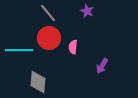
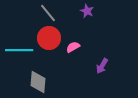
pink semicircle: rotated 56 degrees clockwise
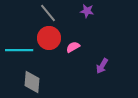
purple star: rotated 16 degrees counterclockwise
gray diamond: moved 6 px left
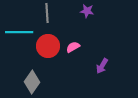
gray line: moved 1 px left; rotated 36 degrees clockwise
red circle: moved 1 px left, 8 px down
cyan line: moved 18 px up
gray diamond: rotated 30 degrees clockwise
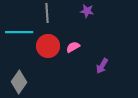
gray diamond: moved 13 px left
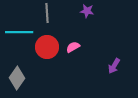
red circle: moved 1 px left, 1 px down
purple arrow: moved 12 px right
gray diamond: moved 2 px left, 4 px up
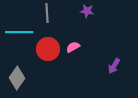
red circle: moved 1 px right, 2 px down
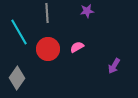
purple star: rotated 16 degrees counterclockwise
cyan line: rotated 60 degrees clockwise
pink semicircle: moved 4 px right
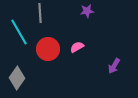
gray line: moved 7 px left
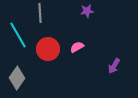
cyan line: moved 1 px left, 3 px down
